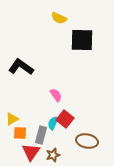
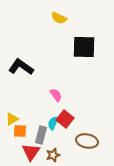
black square: moved 2 px right, 7 px down
orange square: moved 2 px up
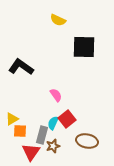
yellow semicircle: moved 1 px left, 2 px down
red square: moved 2 px right; rotated 12 degrees clockwise
gray rectangle: moved 1 px right
brown star: moved 9 px up
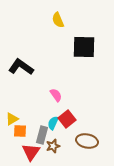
yellow semicircle: rotated 42 degrees clockwise
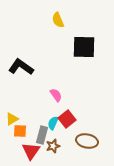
red triangle: moved 1 px up
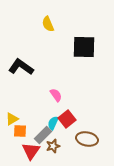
yellow semicircle: moved 10 px left, 4 px down
gray rectangle: moved 1 px right; rotated 30 degrees clockwise
brown ellipse: moved 2 px up
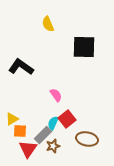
red triangle: moved 3 px left, 2 px up
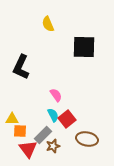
black L-shape: rotated 100 degrees counterclockwise
yellow triangle: rotated 32 degrees clockwise
cyan semicircle: moved 8 px up; rotated 128 degrees clockwise
red triangle: rotated 12 degrees counterclockwise
